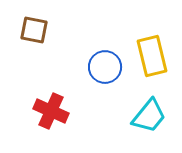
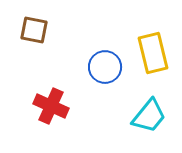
yellow rectangle: moved 1 px right, 3 px up
red cross: moved 5 px up
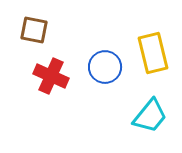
red cross: moved 30 px up
cyan trapezoid: moved 1 px right
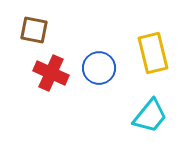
blue circle: moved 6 px left, 1 px down
red cross: moved 3 px up
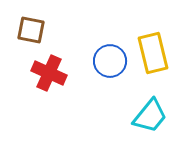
brown square: moved 3 px left
blue circle: moved 11 px right, 7 px up
red cross: moved 2 px left
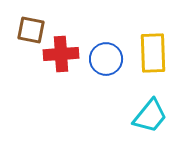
yellow rectangle: rotated 12 degrees clockwise
blue circle: moved 4 px left, 2 px up
red cross: moved 12 px right, 19 px up; rotated 28 degrees counterclockwise
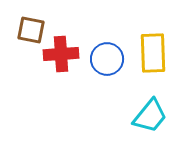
blue circle: moved 1 px right
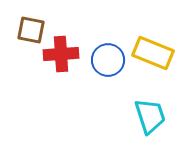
yellow rectangle: rotated 66 degrees counterclockwise
blue circle: moved 1 px right, 1 px down
cyan trapezoid: rotated 57 degrees counterclockwise
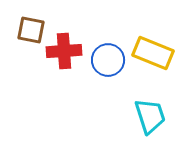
red cross: moved 3 px right, 3 px up
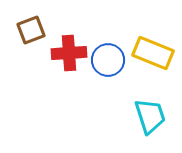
brown square: rotated 32 degrees counterclockwise
red cross: moved 5 px right, 2 px down
